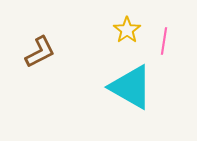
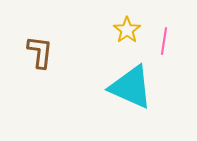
brown L-shape: rotated 56 degrees counterclockwise
cyan triangle: rotated 6 degrees counterclockwise
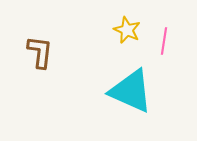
yellow star: rotated 12 degrees counterclockwise
cyan triangle: moved 4 px down
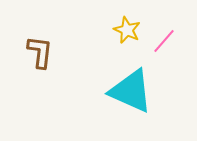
pink line: rotated 32 degrees clockwise
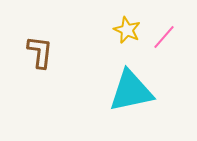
pink line: moved 4 px up
cyan triangle: rotated 36 degrees counterclockwise
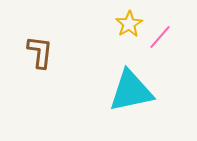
yellow star: moved 2 px right, 6 px up; rotated 16 degrees clockwise
pink line: moved 4 px left
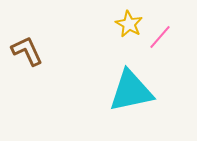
yellow star: rotated 12 degrees counterclockwise
brown L-shape: moved 13 px left, 1 px up; rotated 32 degrees counterclockwise
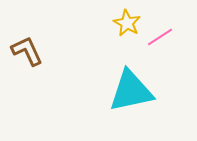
yellow star: moved 2 px left, 1 px up
pink line: rotated 16 degrees clockwise
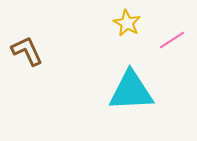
pink line: moved 12 px right, 3 px down
cyan triangle: rotated 9 degrees clockwise
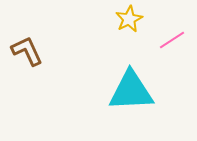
yellow star: moved 2 px right, 4 px up; rotated 16 degrees clockwise
